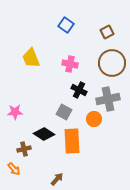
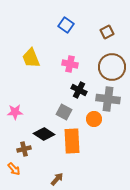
brown circle: moved 4 px down
gray cross: rotated 20 degrees clockwise
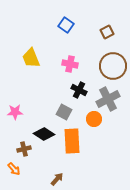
brown circle: moved 1 px right, 1 px up
gray cross: rotated 35 degrees counterclockwise
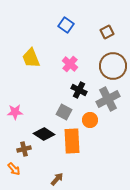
pink cross: rotated 28 degrees clockwise
orange circle: moved 4 px left, 1 px down
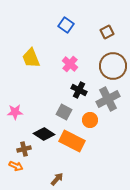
orange rectangle: rotated 60 degrees counterclockwise
orange arrow: moved 2 px right, 3 px up; rotated 24 degrees counterclockwise
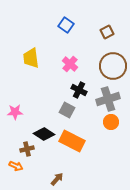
yellow trapezoid: rotated 15 degrees clockwise
gray cross: rotated 10 degrees clockwise
gray square: moved 3 px right, 2 px up
orange circle: moved 21 px right, 2 px down
brown cross: moved 3 px right
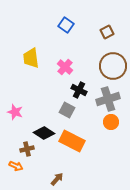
pink cross: moved 5 px left, 3 px down
pink star: rotated 21 degrees clockwise
black diamond: moved 1 px up
